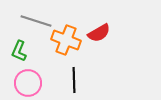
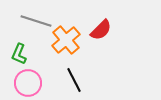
red semicircle: moved 2 px right, 3 px up; rotated 15 degrees counterclockwise
orange cross: rotated 28 degrees clockwise
green L-shape: moved 3 px down
black line: rotated 25 degrees counterclockwise
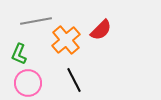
gray line: rotated 28 degrees counterclockwise
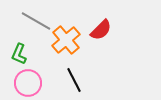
gray line: rotated 40 degrees clockwise
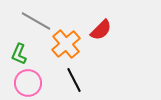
orange cross: moved 4 px down
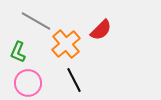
green L-shape: moved 1 px left, 2 px up
